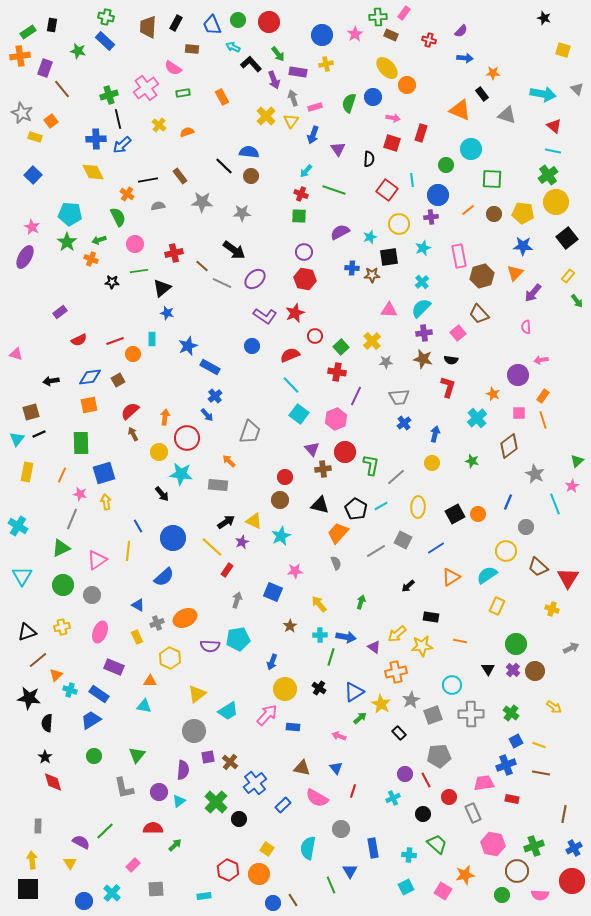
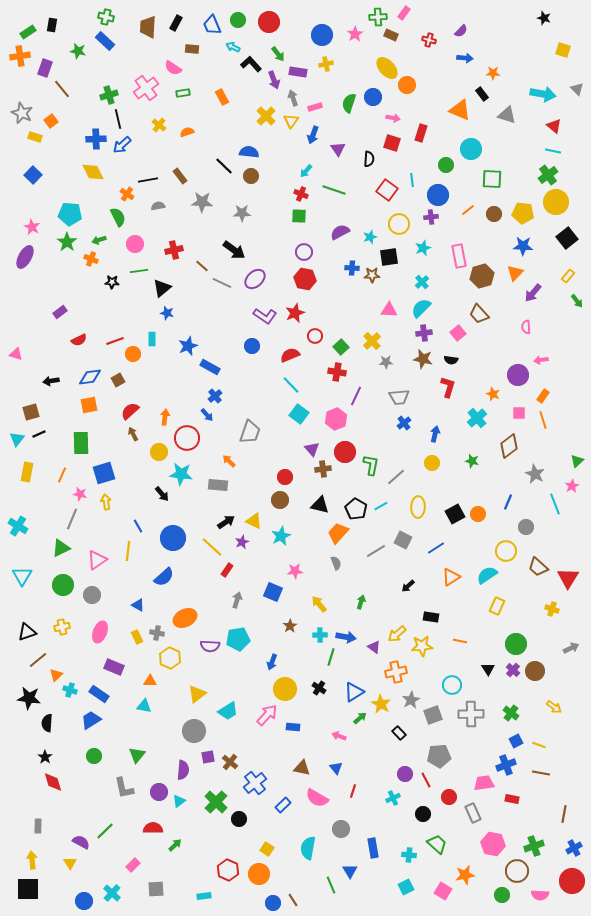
red cross at (174, 253): moved 3 px up
gray cross at (157, 623): moved 10 px down; rotated 32 degrees clockwise
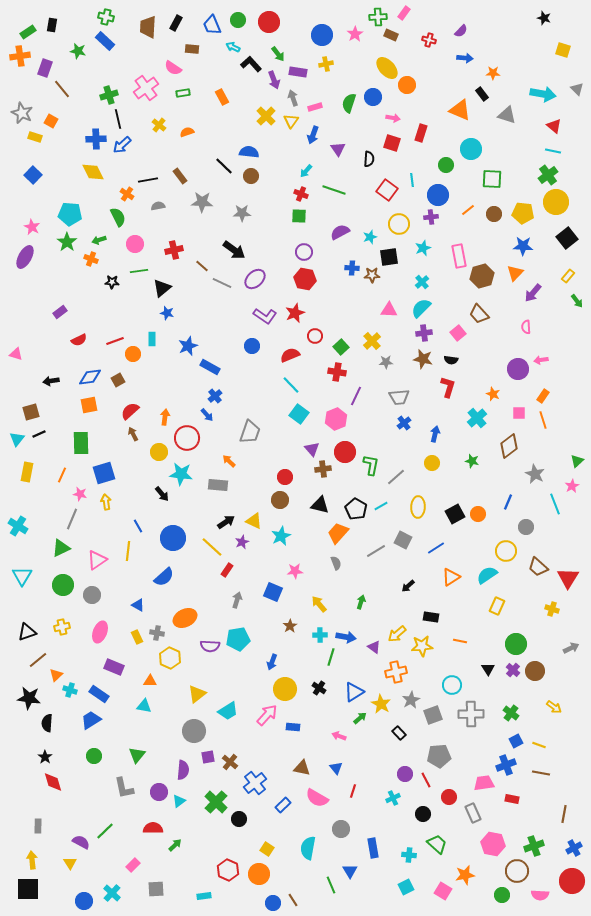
orange square at (51, 121): rotated 24 degrees counterclockwise
purple circle at (518, 375): moved 6 px up
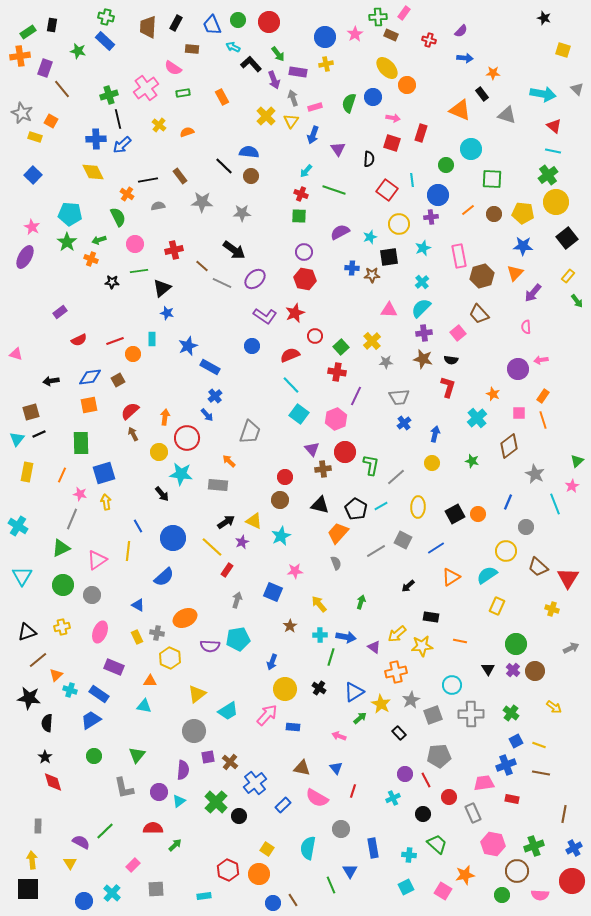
blue circle at (322, 35): moved 3 px right, 2 px down
black circle at (239, 819): moved 3 px up
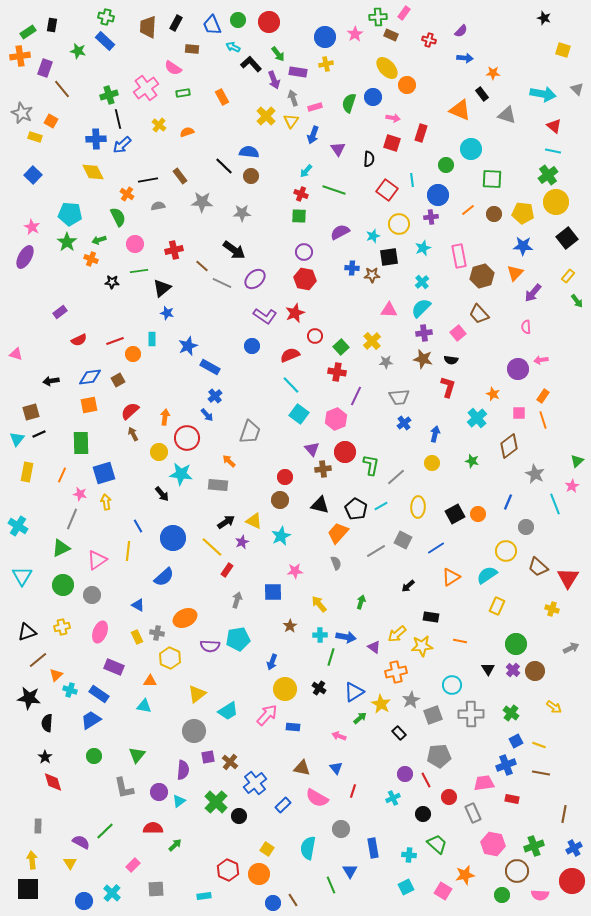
cyan star at (370, 237): moved 3 px right, 1 px up
blue square at (273, 592): rotated 24 degrees counterclockwise
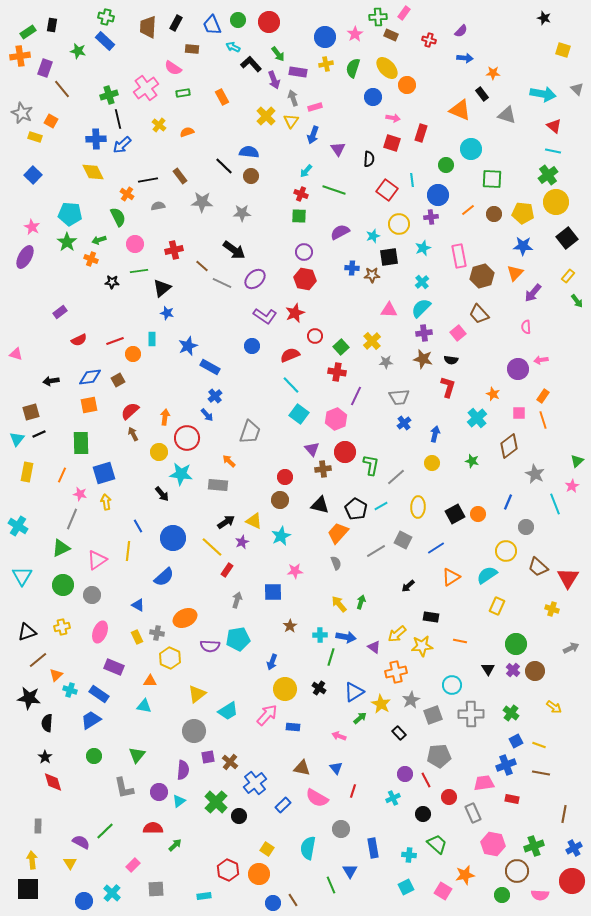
green semicircle at (349, 103): moved 4 px right, 35 px up
yellow arrow at (319, 604): moved 20 px right
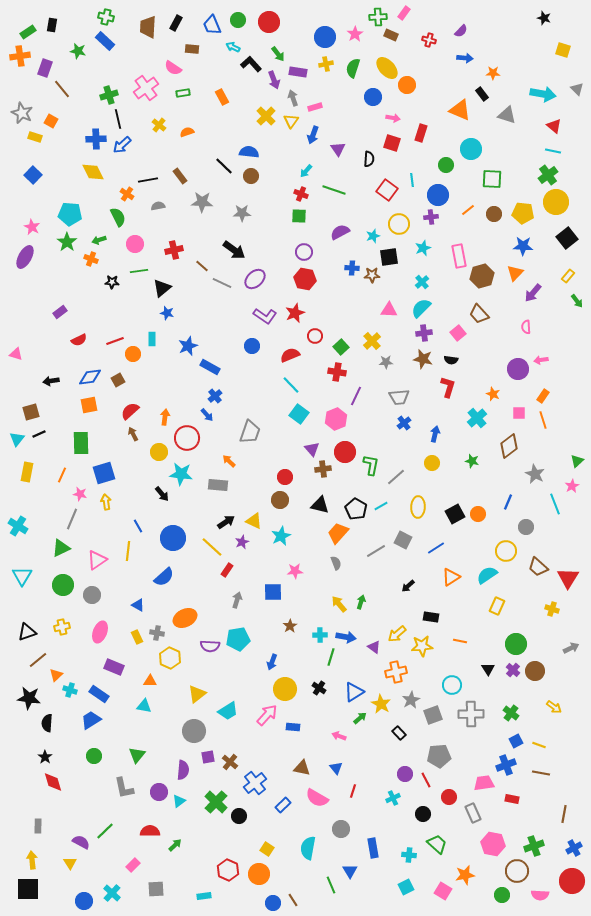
red semicircle at (153, 828): moved 3 px left, 3 px down
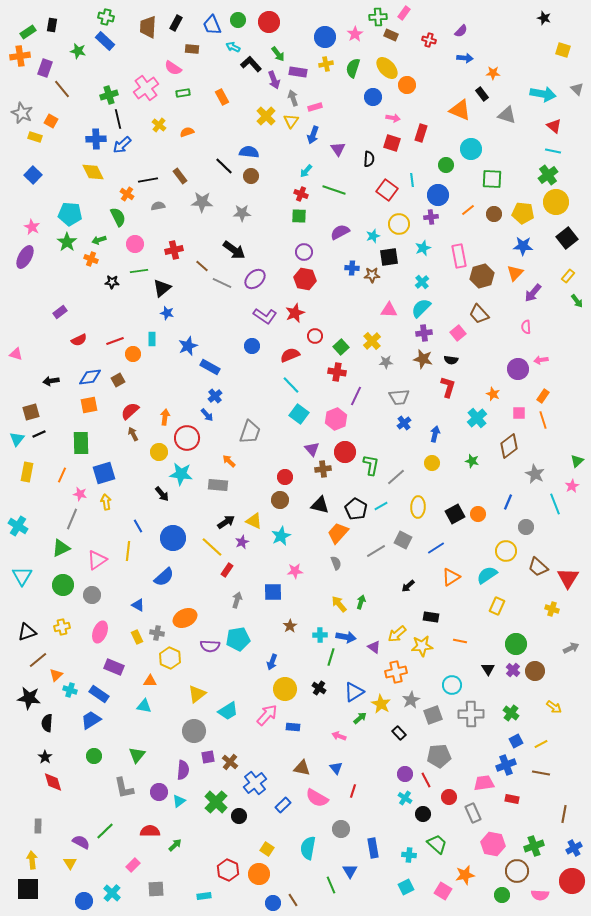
yellow line at (539, 745): moved 2 px right, 1 px up; rotated 48 degrees counterclockwise
cyan cross at (393, 798): moved 12 px right; rotated 32 degrees counterclockwise
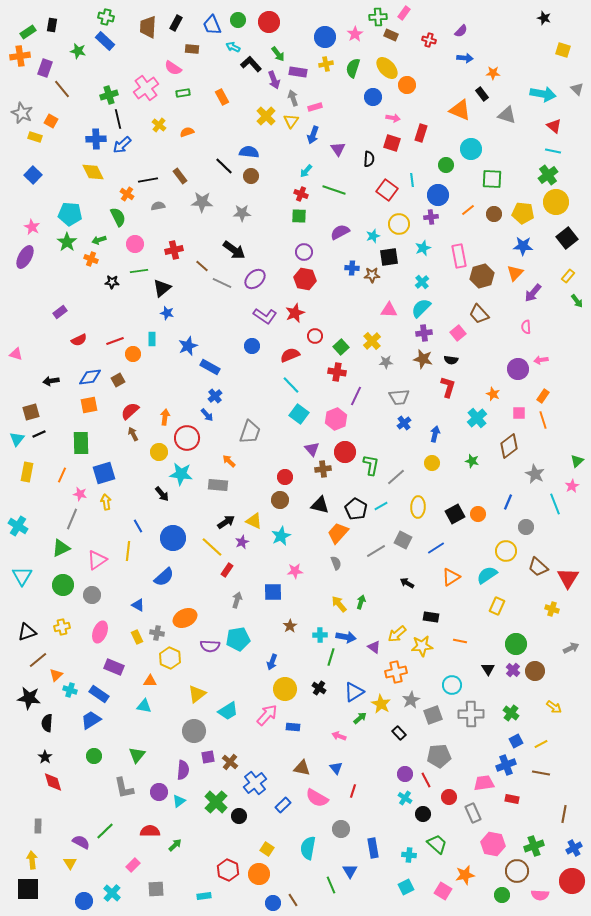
black arrow at (408, 586): moved 1 px left, 3 px up; rotated 72 degrees clockwise
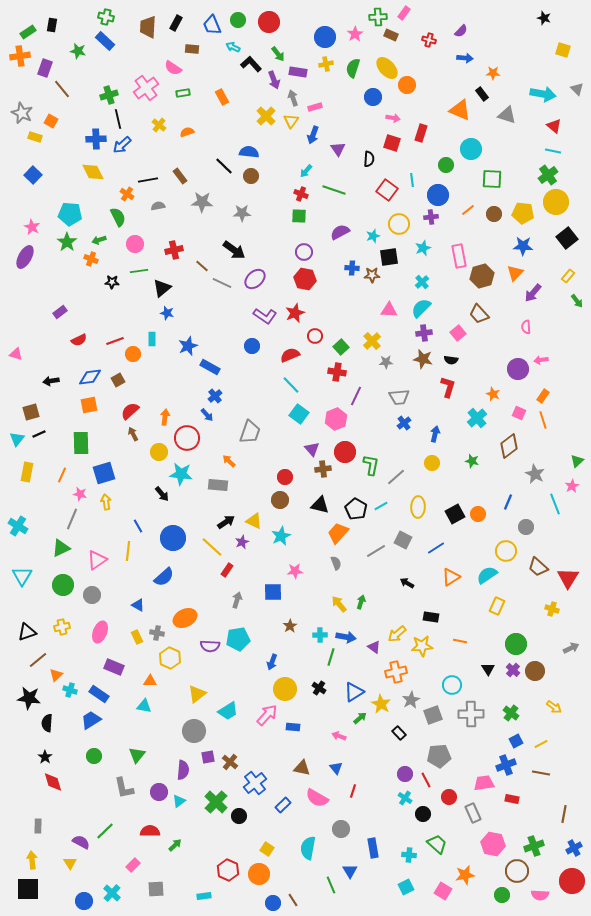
pink square at (519, 413): rotated 24 degrees clockwise
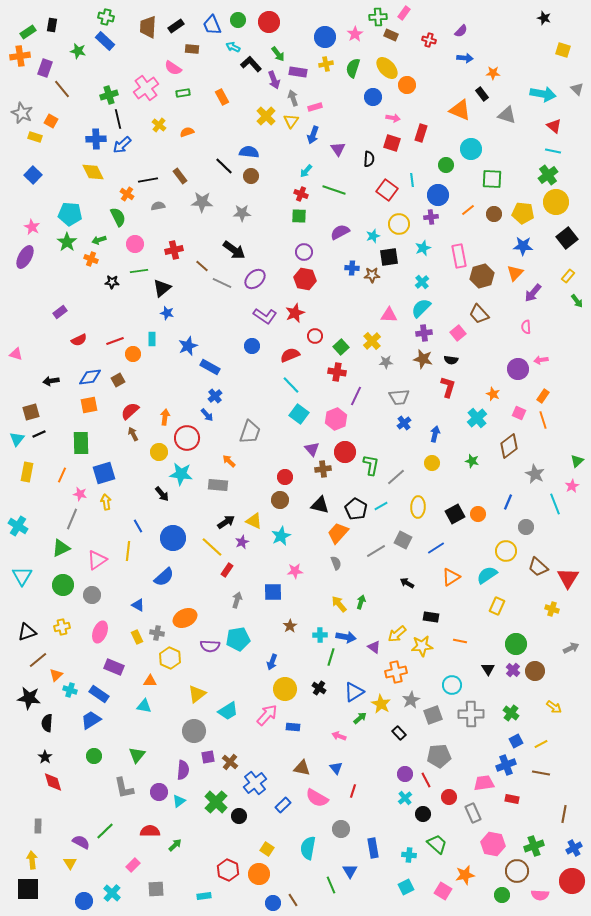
black rectangle at (176, 23): moved 3 px down; rotated 28 degrees clockwise
pink triangle at (389, 310): moved 5 px down
cyan cross at (405, 798): rotated 16 degrees clockwise
